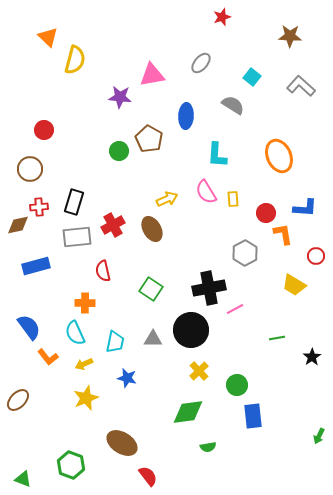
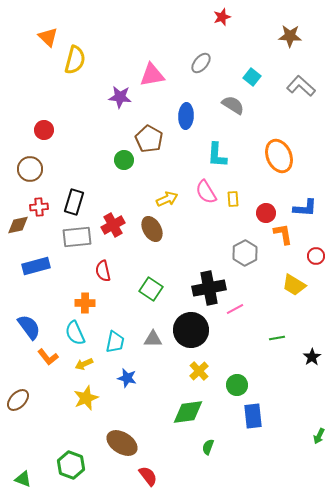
green circle at (119, 151): moved 5 px right, 9 px down
green semicircle at (208, 447): rotated 119 degrees clockwise
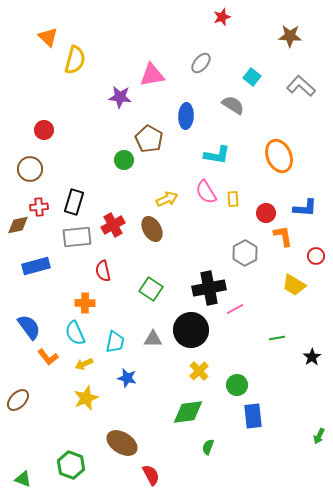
cyan L-shape at (217, 155): rotated 84 degrees counterclockwise
orange L-shape at (283, 234): moved 2 px down
red semicircle at (148, 476): moved 3 px right, 1 px up; rotated 10 degrees clockwise
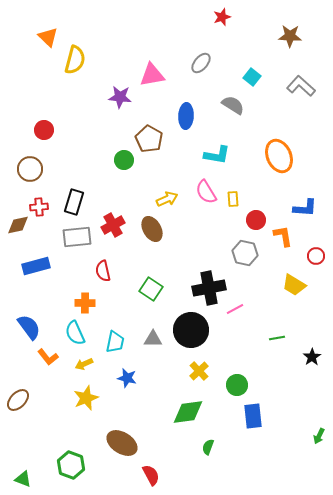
red circle at (266, 213): moved 10 px left, 7 px down
gray hexagon at (245, 253): rotated 20 degrees counterclockwise
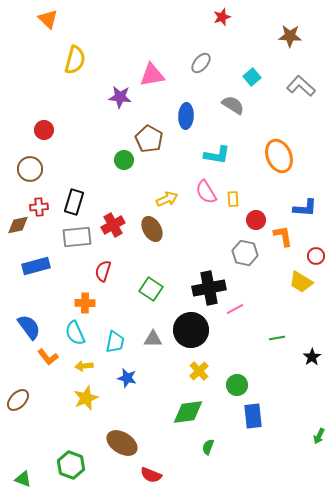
orange triangle at (48, 37): moved 18 px up
cyan square at (252, 77): rotated 12 degrees clockwise
red semicircle at (103, 271): rotated 30 degrees clockwise
yellow trapezoid at (294, 285): moved 7 px right, 3 px up
yellow arrow at (84, 364): moved 2 px down; rotated 18 degrees clockwise
red semicircle at (151, 475): rotated 140 degrees clockwise
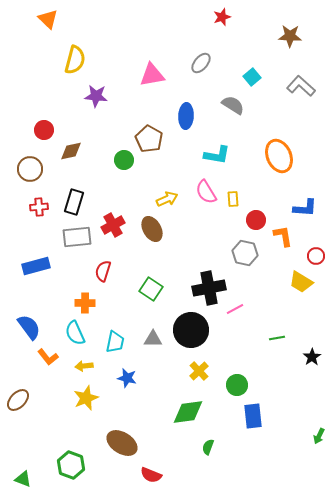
purple star at (120, 97): moved 24 px left, 1 px up
brown diamond at (18, 225): moved 53 px right, 74 px up
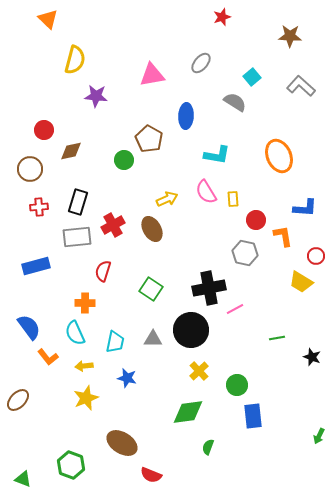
gray semicircle at (233, 105): moved 2 px right, 3 px up
black rectangle at (74, 202): moved 4 px right
black star at (312, 357): rotated 18 degrees counterclockwise
